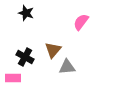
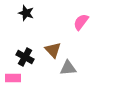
brown triangle: rotated 24 degrees counterclockwise
gray triangle: moved 1 px right, 1 px down
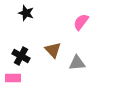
black cross: moved 4 px left, 1 px up
gray triangle: moved 9 px right, 5 px up
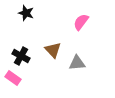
pink rectangle: rotated 35 degrees clockwise
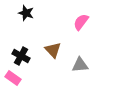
gray triangle: moved 3 px right, 2 px down
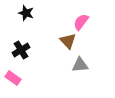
brown triangle: moved 15 px right, 9 px up
black cross: moved 6 px up; rotated 30 degrees clockwise
